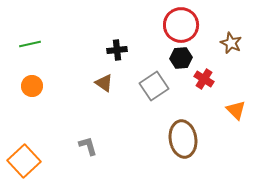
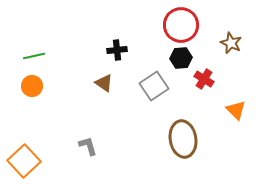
green line: moved 4 px right, 12 px down
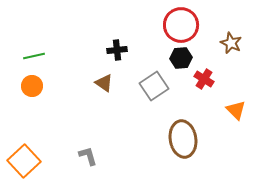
gray L-shape: moved 10 px down
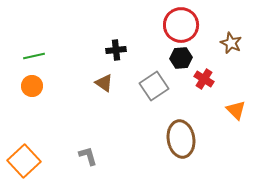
black cross: moved 1 px left
brown ellipse: moved 2 px left
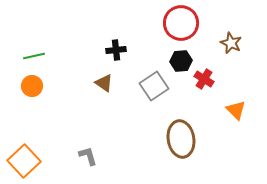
red circle: moved 2 px up
black hexagon: moved 3 px down
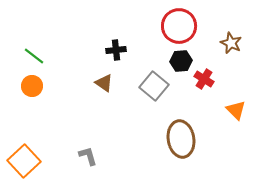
red circle: moved 2 px left, 3 px down
green line: rotated 50 degrees clockwise
gray square: rotated 16 degrees counterclockwise
